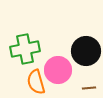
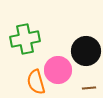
green cross: moved 10 px up
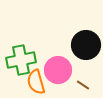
green cross: moved 4 px left, 21 px down
black circle: moved 6 px up
brown line: moved 6 px left, 3 px up; rotated 40 degrees clockwise
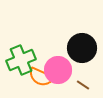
black circle: moved 4 px left, 3 px down
green cross: rotated 12 degrees counterclockwise
orange semicircle: moved 5 px right, 5 px up; rotated 50 degrees counterclockwise
